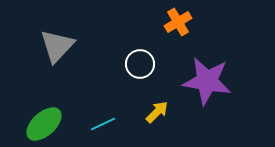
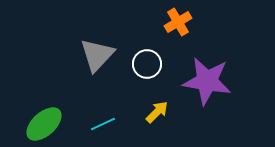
gray triangle: moved 40 px right, 9 px down
white circle: moved 7 px right
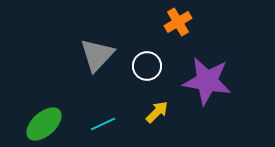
white circle: moved 2 px down
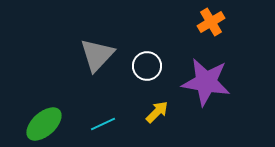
orange cross: moved 33 px right
purple star: moved 1 px left, 1 px down
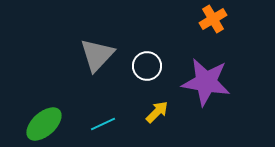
orange cross: moved 2 px right, 3 px up
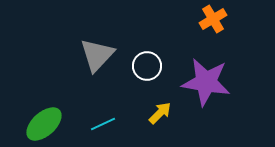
yellow arrow: moved 3 px right, 1 px down
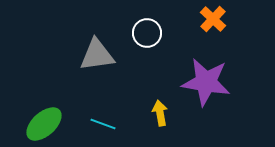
orange cross: rotated 16 degrees counterclockwise
gray triangle: rotated 39 degrees clockwise
white circle: moved 33 px up
yellow arrow: rotated 55 degrees counterclockwise
cyan line: rotated 45 degrees clockwise
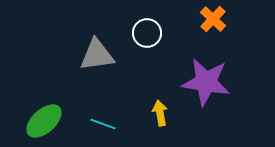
green ellipse: moved 3 px up
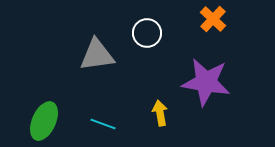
green ellipse: rotated 24 degrees counterclockwise
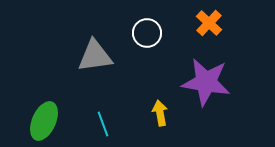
orange cross: moved 4 px left, 4 px down
gray triangle: moved 2 px left, 1 px down
cyan line: rotated 50 degrees clockwise
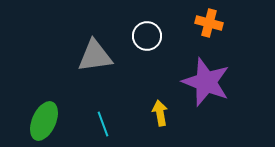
orange cross: rotated 28 degrees counterclockwise
white circle: moved 3 px down
purple star: rotated 12 degrees clockwise
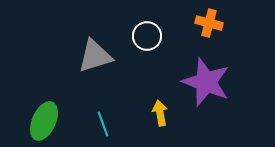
gray triangle: rotated 9 degrees counterclockwise
